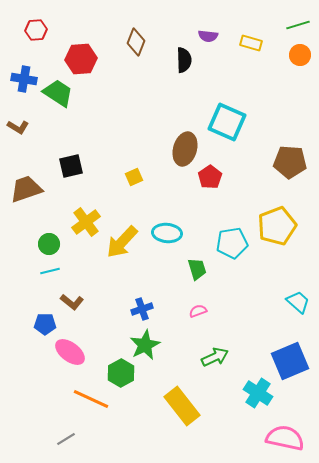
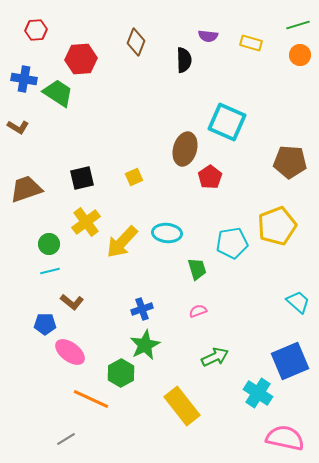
black square at (71, 166): moved 11 px right, 12 px down
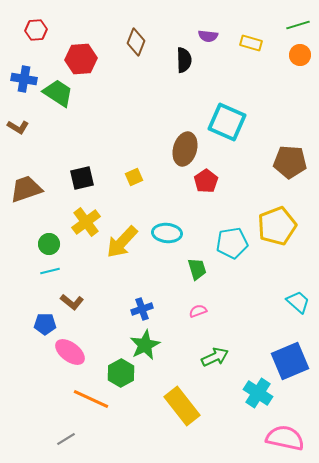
red pentagon at (210, 177): moved 4 px left, 4 px down
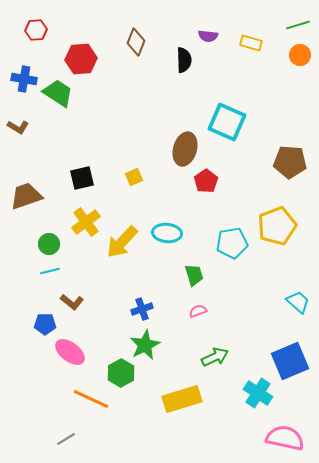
brown trapezoid at (26, 189): moved 7 px down
green trapezoid at (197, 269): moved 3 px left, 6 px down
yellow rectangle at (182, 406): moved 7 px up; rotated 69 degrees counterclockwise
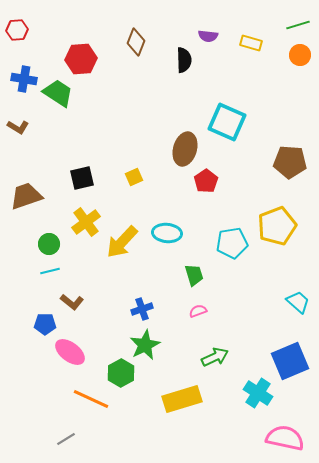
red hexagon at (36, 30): moved 19 px left
